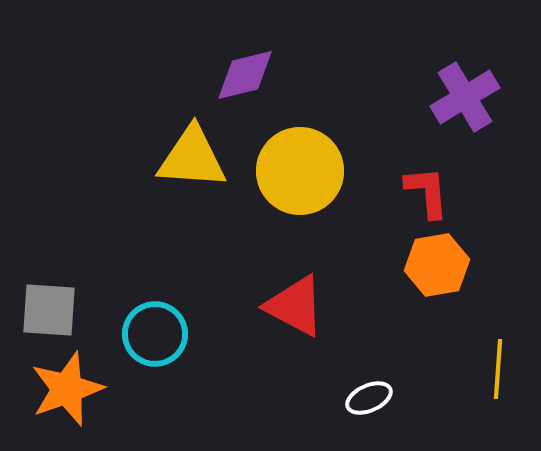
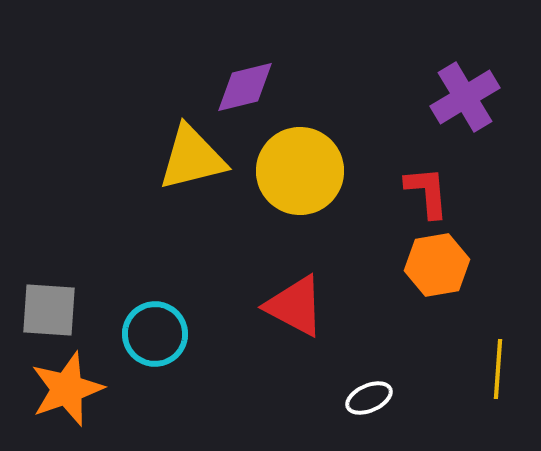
purple diamond: moved 12 px down
yellow triangle: rotated 18 degrees counterclockwise
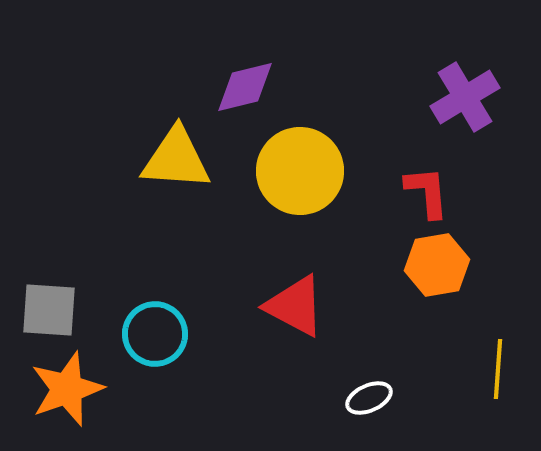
yellow triangle: moved 16 px left, 1 px down; rotated 18 degrees clockwise
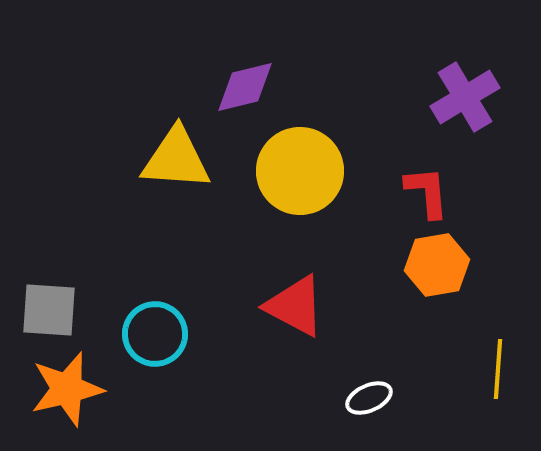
orange star: rotated 6 degrees clockwise
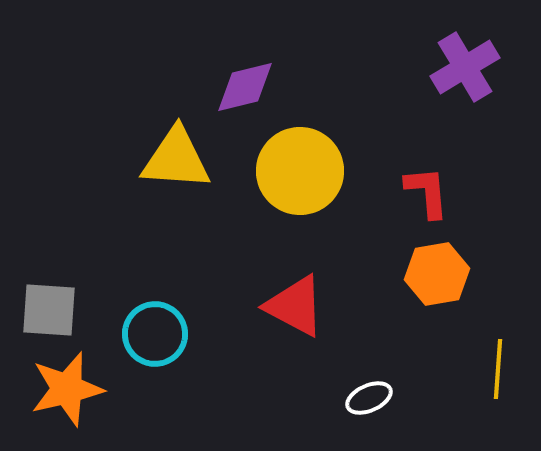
purple cross: moved 30 px up
orange hexagon: moved 9 px down
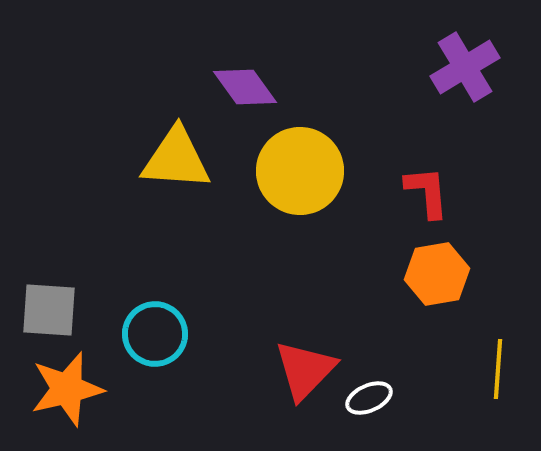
purple diamond: rotated 68 degrees clockwise
red triangle: moved 10 px right, 64 px down; rotated 46 degrees clockwise
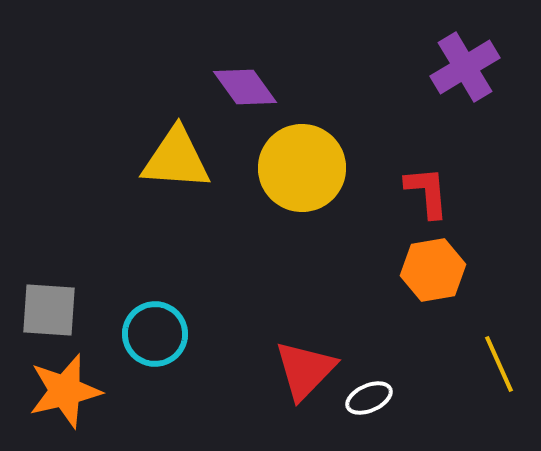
yellow circle: moved 2 px right, 3 px up
orange hexagon: moved 4 px left, 4 px up
yellow line: moved 1 px right, 5 px up; rotated 28 degrees counterclockwise
orange star: moved 2 px left, 2 px down
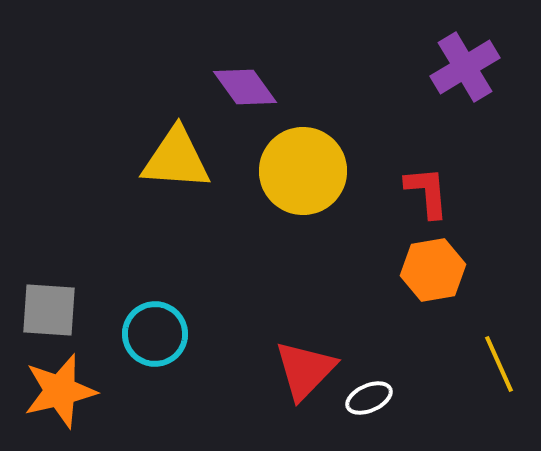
yellow circle: moved 1 px right, 3 px down
orange star: moved 5 px left
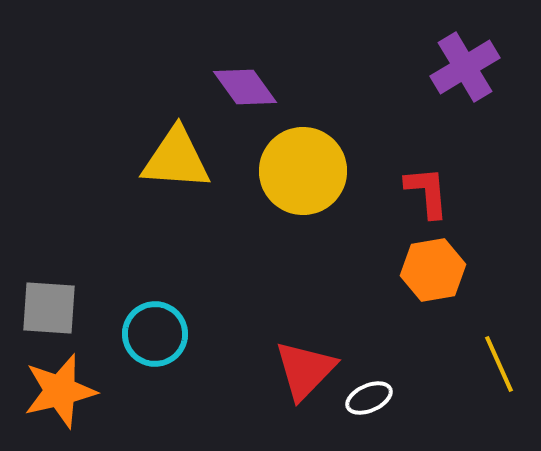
gray square: moved 2 px up
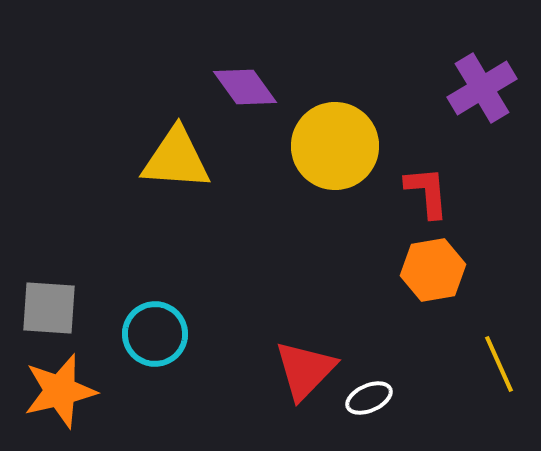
purple cross: moved 17 px right, 21 px down
yellow circle: moved 32 px right, 25 px up
